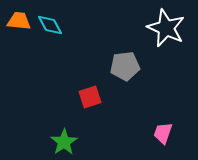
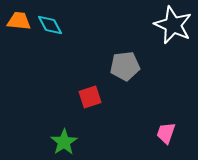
white star: moved 7 px right, 3 px up
pink trapezoid: moved 3 px right
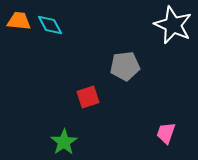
red square: moved 2 px left
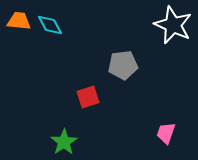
gray pentagon: moved 2 px left, 1 px up
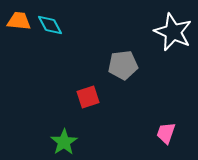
white star: moved 7 px down
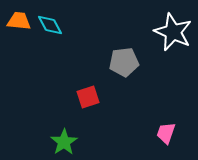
gray pentagon: moved 1 px right, 3 px up
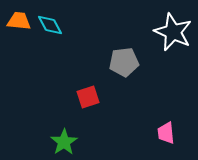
pink trapezoid: rotated 25 degrees counterclockwise
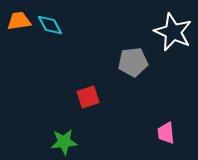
orange trapezoid: rotated 15 degrees counterclockwise
gray pentagon: moved 9 px right
green star: rotated 28 degrees clockwise
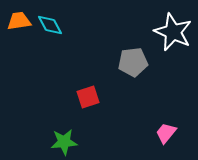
pink trapezoid: rotated 45 degrees clockwise
